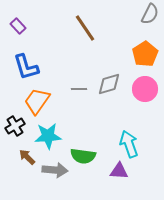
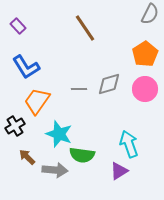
blue L-shape: rotated 16 degrees counterclockwise
cyan star: moved 11 px right, 2 px up; rotated 24 degrees clockwise
green semicircle: moved 1 px left, 1 px up
purple triangle: rotated 36 degrees counterclockwise
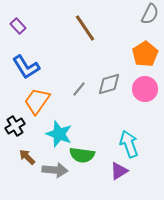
gray line: rotated 49 degrees counterclockwise
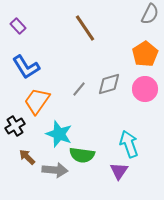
purple triangle: rotated 24 degrees counterclockwise
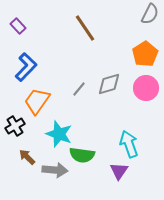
blue L-shape: rotated 104 degrees counterclockwise
pink circle: moved 1 px right, 1 px up
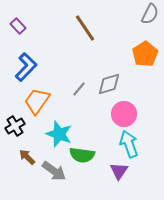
pink circle: moved 22 px left, 26 px down
gray arrow: moved 1 px left, 1 px down; rotated 30 degrees clockwise
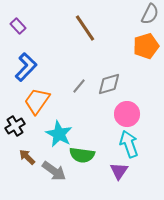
orange pentagon: moved 1 px right, 8 px up; rotated 15 degrees clockwise
gray line: moved 3 px up
pink circle: moved 3 px right
cyan star: rotated 8 degrees clockwise
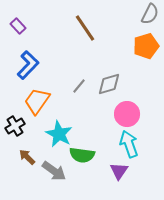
blue L-shape: moved 2 px right, 2 px up
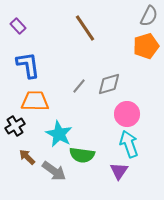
gray semicircle: moved 1 px left, 2 px down
blue L-shape: rotated 52 degrees counterclockwise
orange trapezoid: moved 2 px left; rotated 56 degrees clockwise
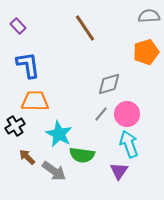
gray semicircle: rotated 120 degrees counterclockwise
orange pentagon: moved 6 px down
gray line: moved 22 px right, 28 px down
